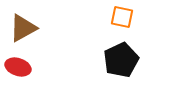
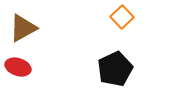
orange square: rotated 35 degrees clockwise
black pentagon: moved 6 px left, 9 px down
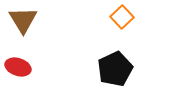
brown triangle: moved 8 px up; rotated 32 degrees counterclockwise
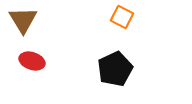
orange square: rotated 20 degrees counterclockwise
red ellipse: moved 14 px right, 6 px up
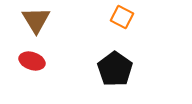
brown triangle: moved 13 px right
black pentagon: rotated 12 degrees counterclockwise
